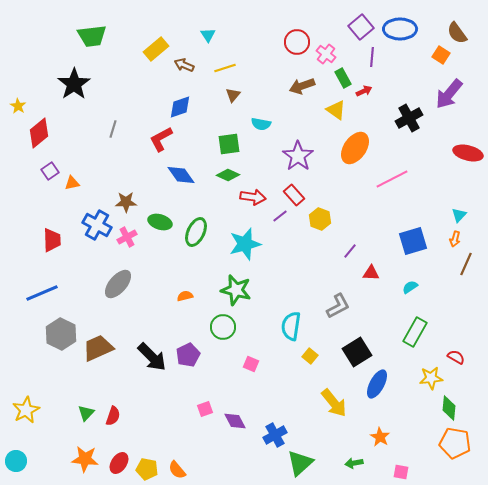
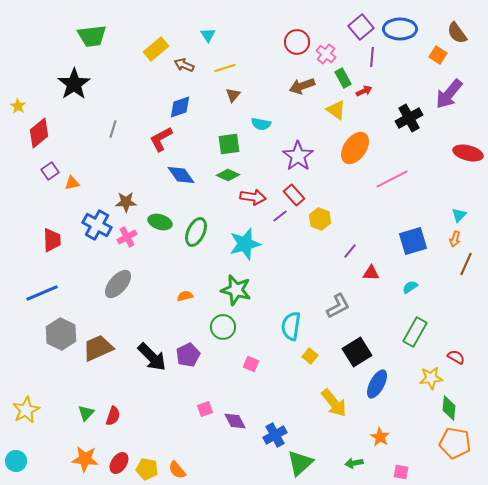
orange square at (441, 55): moved 3 px left
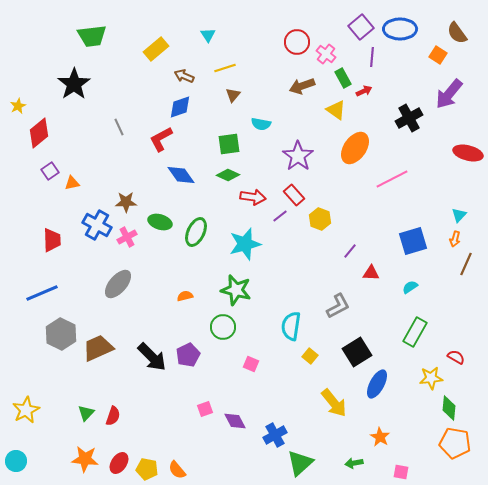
brown arrow at (184, 65): moved 11 px down
yellow star at (18, 106): rotated 14 degrees clockwise
gray line at (113, 129): moved 6 px right, 2 px up; rotated 42 degrees counterclockwise
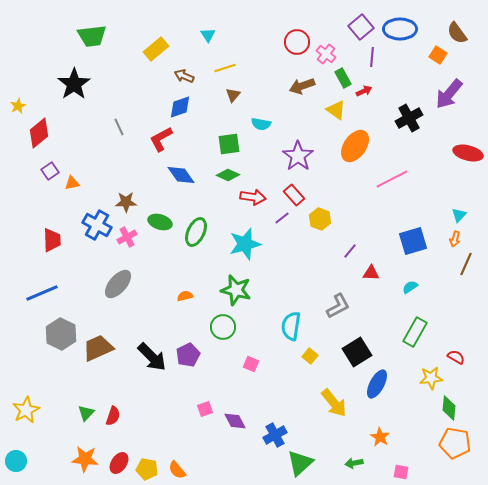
orange ellipse at (355, 148): moved 2 px up
purple line at (280, 216): moved 2 px right, 2 px down
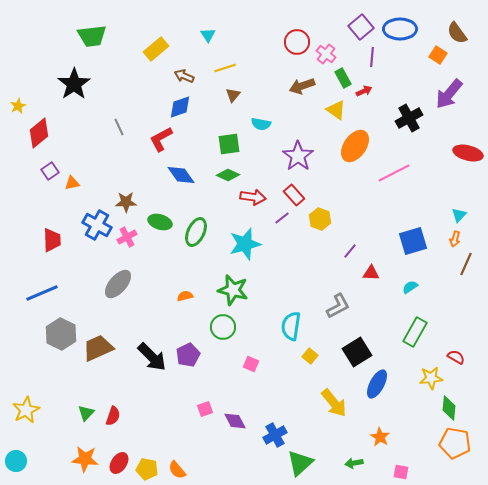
pink line at (392, 179): moved 2 px right, 6 px up
green star at (236, 290): moved 3 px left
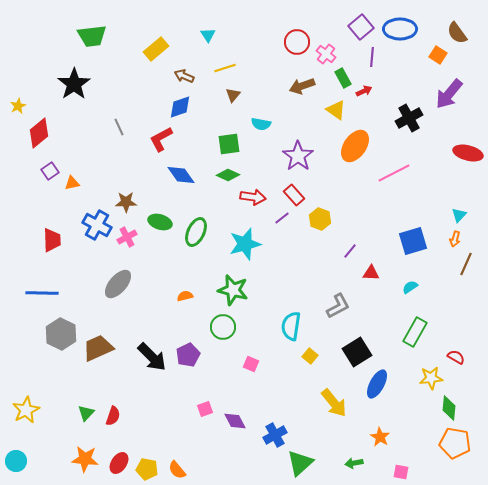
blue line at (42, 293): rotated 24 degrees clockwise
